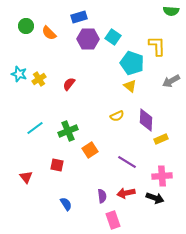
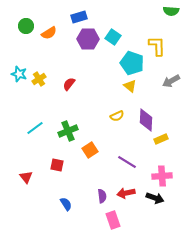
orange semicircle: rotated 77 degrees counterclockwise
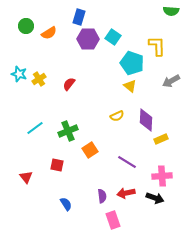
blue rectangle: rotated 56 degrees counterclockwise
